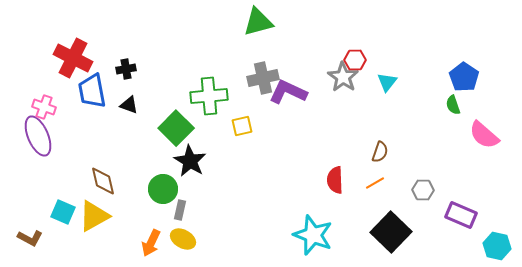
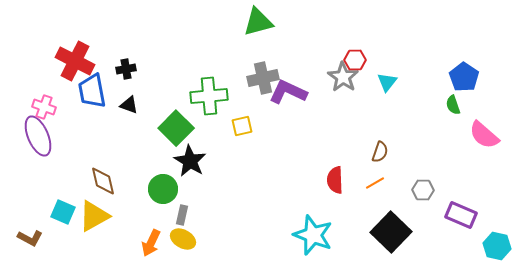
red cross: moved 2 px right, 3 px down
gray rectangle: moved 2 px right, 5 px down
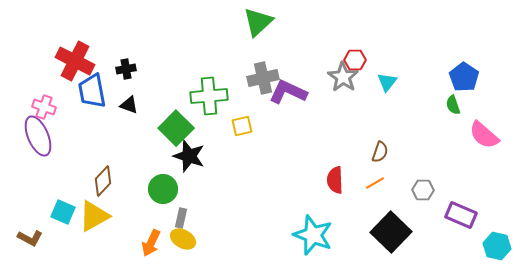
green triangle: rotated 28 degrees counterclockwise
black star: moved 1 px left, 5 px up; rotated 12 degrees counterclockwise
brown diamond: rotated 56 degrees clockwise
gray rectangle: moved 1 px left, 3 px down
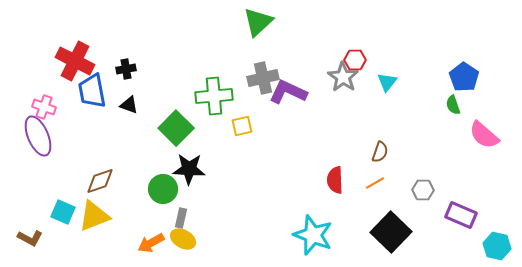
green cross: moved 5 px right
black star: moved 13 px down; rotated 16 degrees counterclockwise
brown diamond: moved 3 px left; rotated 28 degrees clockwise
yellow triangle: rotated 8 degrees clockwise
orange arrow: rotated 36 degrees clockwise
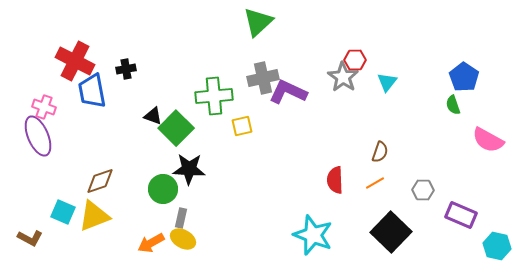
black triangle: moved 24 px right, 11 px down
pink semicircle: moved 4 px right, 5 px down; rotated 12 degrees counterclockwise
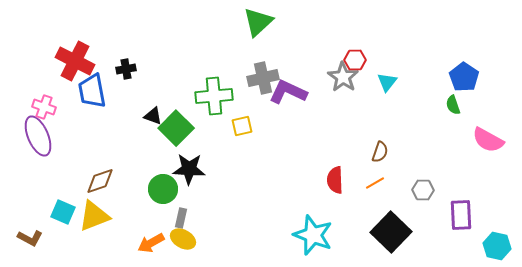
purple rectangle: rotated 64 degrees clockwise
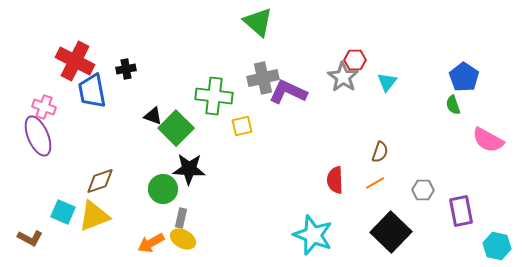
green triangle: rotated 36 degrees counterclockwise
green cross: rotated 12 degrees clockwise
purple rectangle: moved 4 px up; rotated 8 degrees counterclockwise
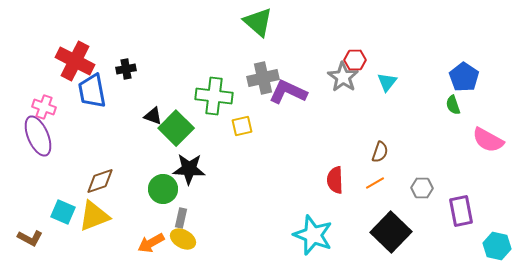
gray hexagon: moved 1 px left, 2 px up
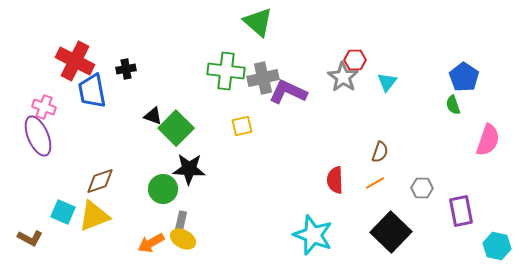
green cross: moved 12 px right, 25 px up
pink semicircle: rotated 100 degrees counterclockwise
gray rectangle: moved 3 px down
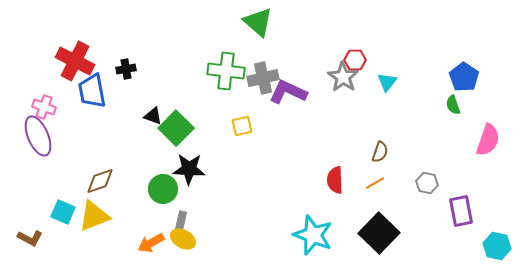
gray hexagon: moved 5 px right, 5 px up; rotated 10 degrees clockwise
black square: moved 12 px left, 1 px down
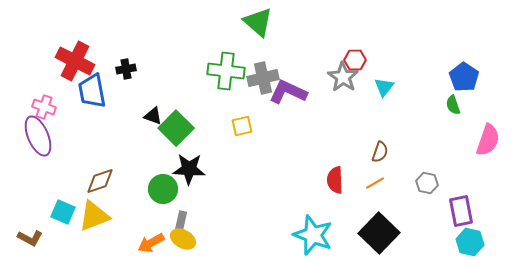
cyan triangle: moved 3 px left, 5 px down
cyan hexagon: moved 27 px left, 4 px up
